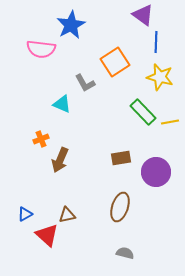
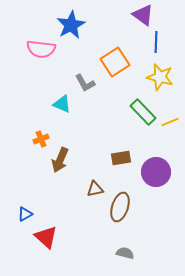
yellow line: rotated 12 degrees counterclockwise
brown triangle: moved 28 px right, 26 px up
red triangle: moved 1 px left, 2 px down
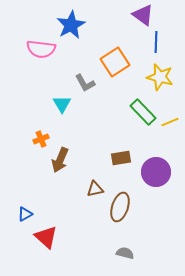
cyan triangle: rotated 36 degrees clockwise
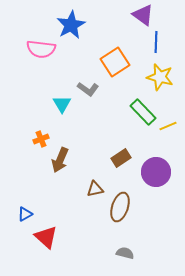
gray L-shape: moved 3 px right, 6 px down; rotated 25 degrees counterclockwise
yellow line: moved 2 px left, 4 px down
brown rectangle: rotated 24 degrees counterclockwise
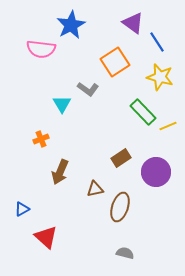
purple triangle: moved 10 px left, 8 px down
blue line: moved 1 px right; rotated 35 degrees counterclockwise
brown arrow: moved 12 px down
blue triangle: moved 3 px left, 5 px up
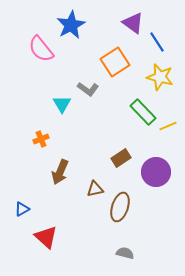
pink semicircle: rotated 44 degrees clockwise
